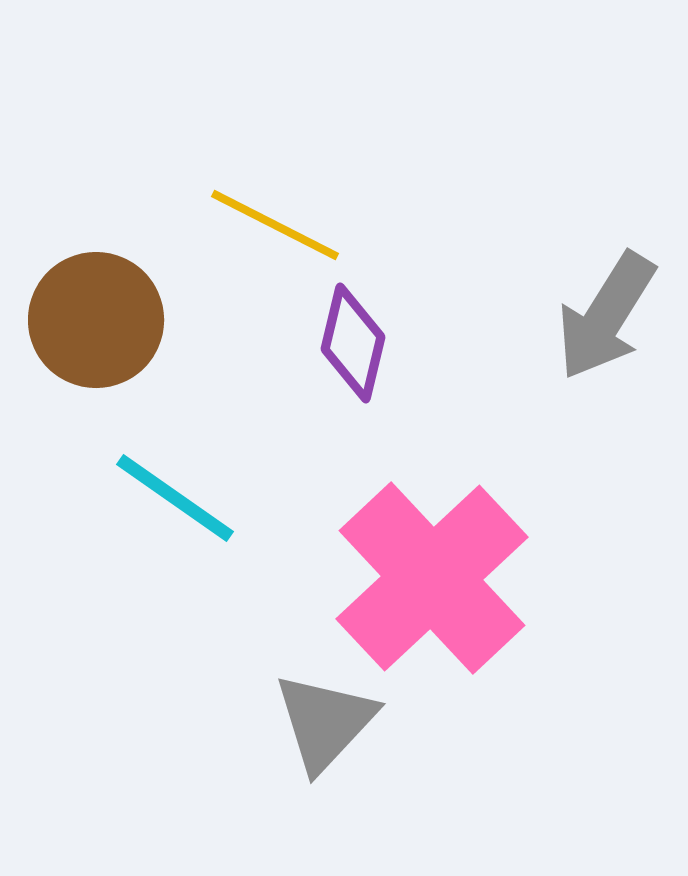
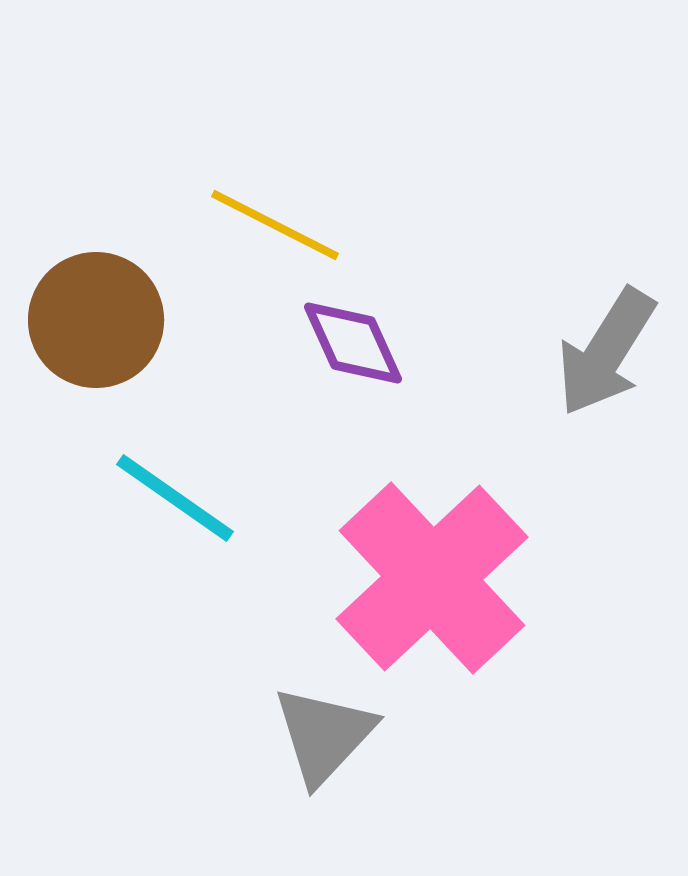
gray arrow: moved 36 px down
purple diamond: rotated 38 degrees counterclockwise
gray triangle: moved 1 px left, 13 px down
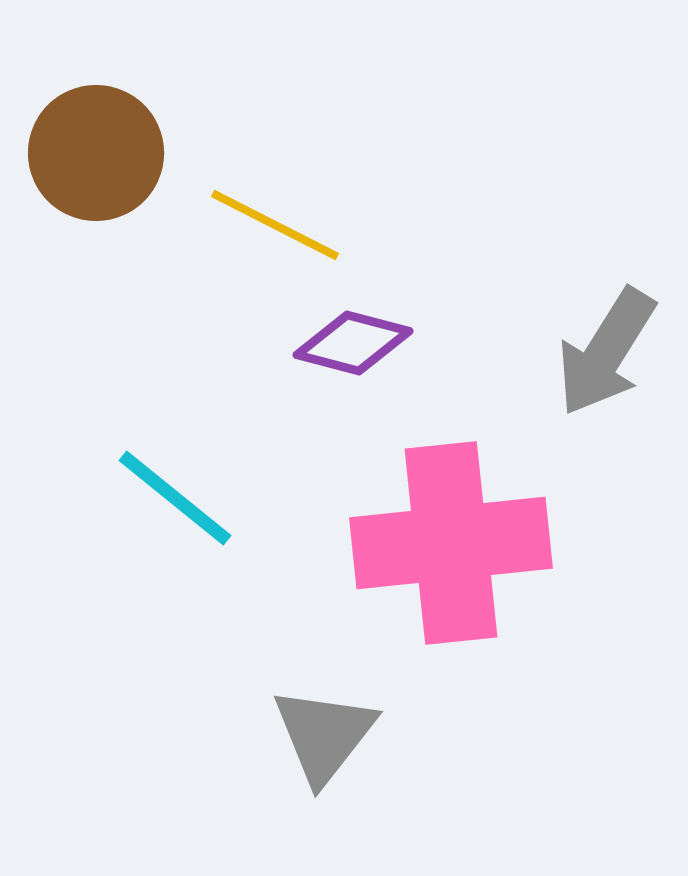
brown circle: moved 167 px up
purple diamond: rotated 51 degrees counterclockwise
cyan line: rotated 4 degrees clockwise
pink cross: moved 19 px right, 35 px up; rotated 37 degrees clockwise
gray triangle: rotated 5 degrees counterclockwise
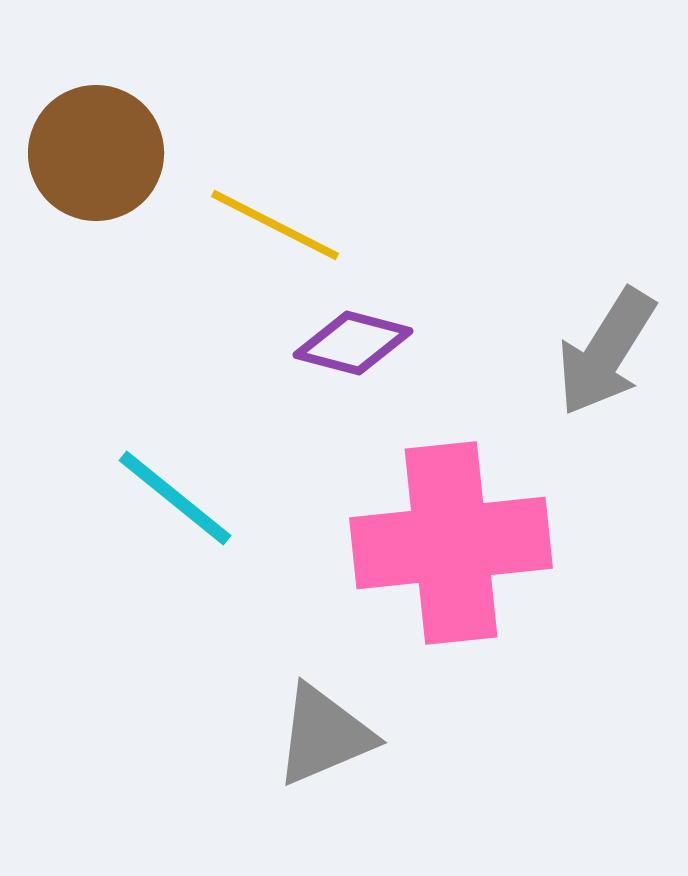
gray triangle: rotated 29 degrees clockwise
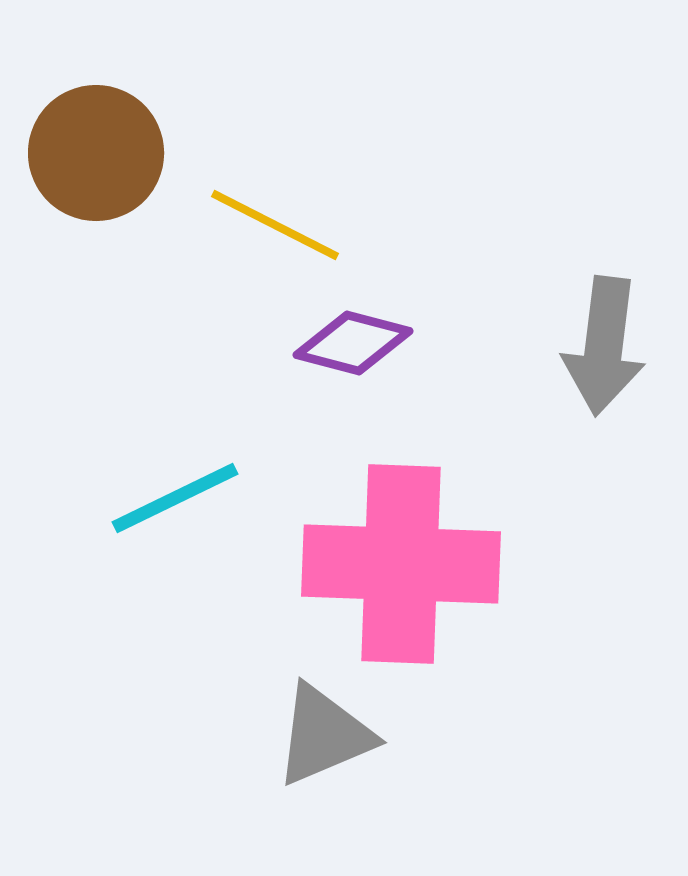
gray arrow: moved 2 px left, 6 px up; rotated 25 degrees counterclockwise
cyan line: rotated 65 degrees counterclockwise
pink cross: moved 50 px left, 21 px down; rotated 8 degrees clockwise
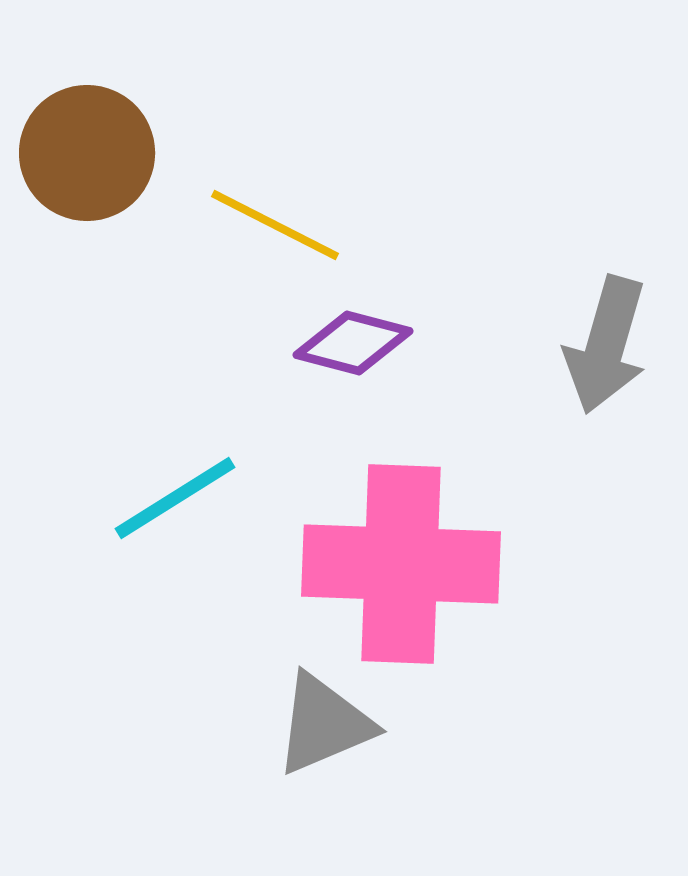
brown circle: moved 9 px left
gray arrow: moved 2 px right, 1 px up; rotated 9 degrees clockwise
cyan line: rotated 6 degrees counterclockwise
gray triangle: moved 11 px up
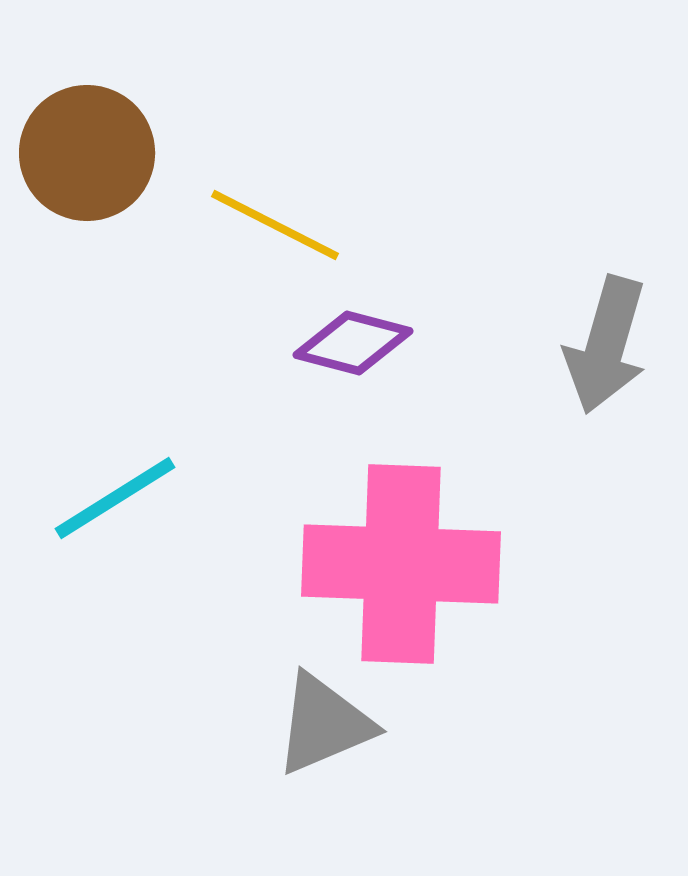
cyan line: moved 60 px left
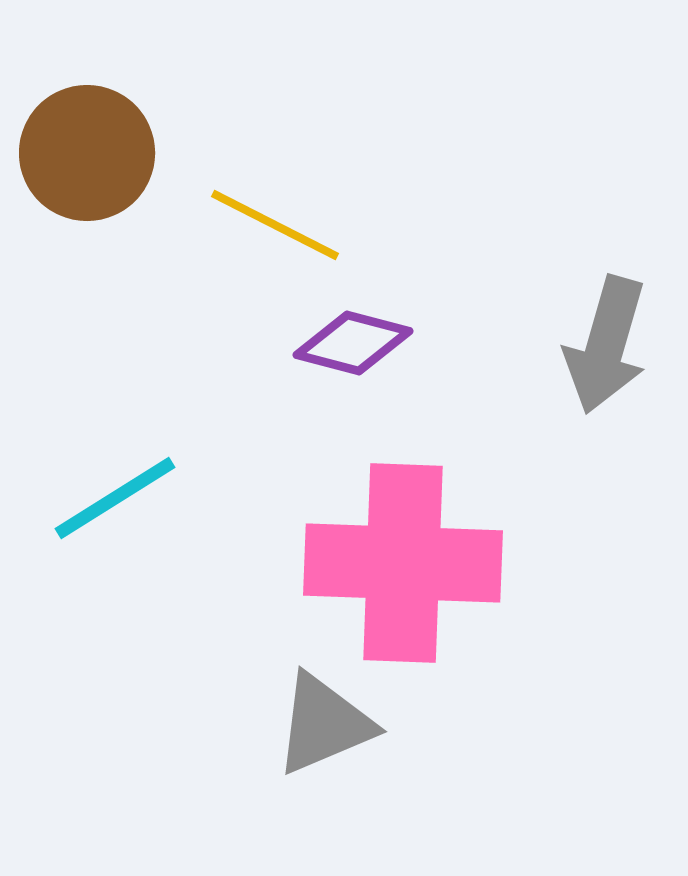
pink cross: moved 2 px right, 1 px up
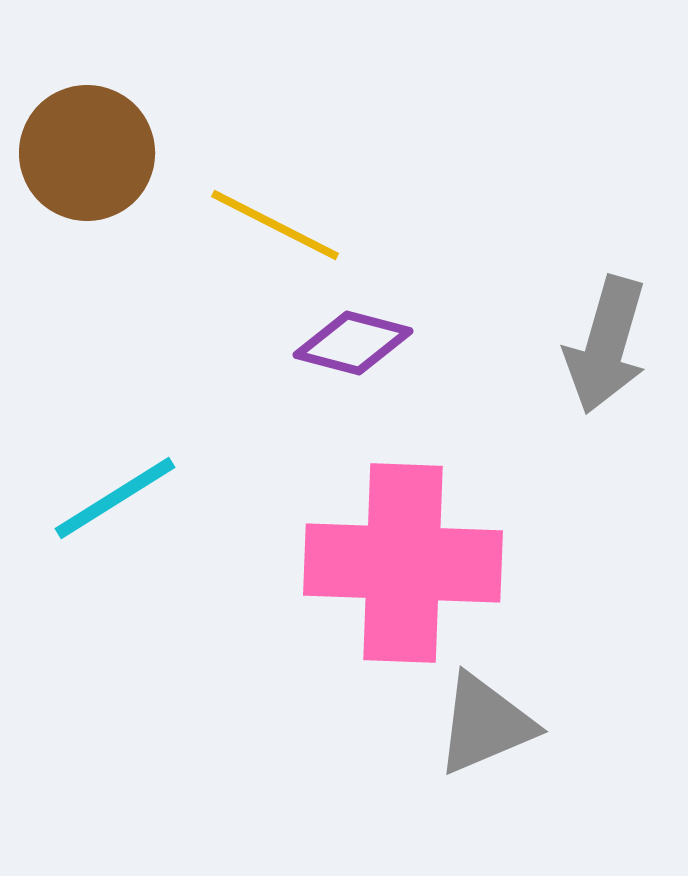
gray triangle: moved 161 px right
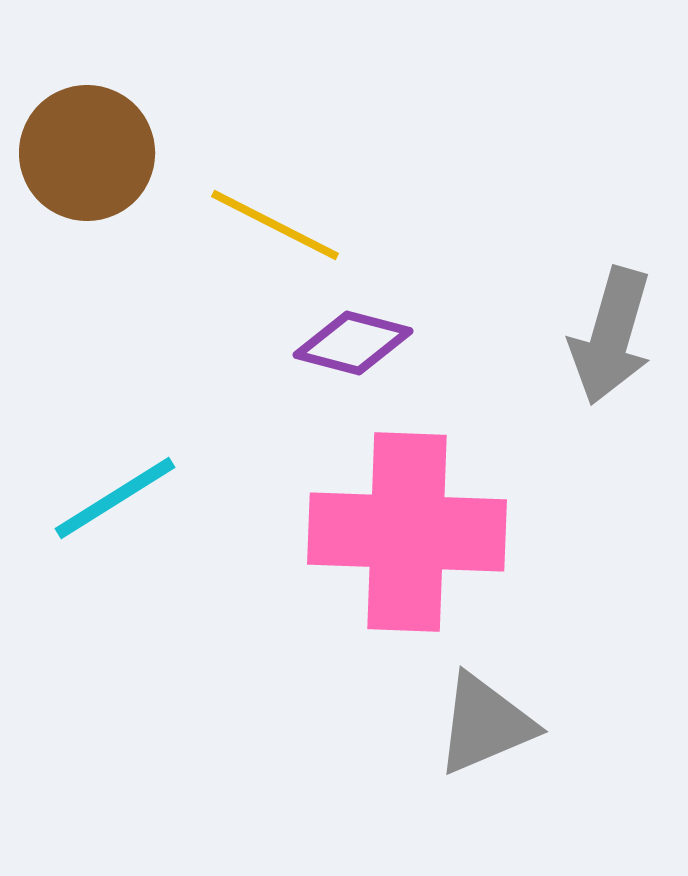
gray arrow: moved 5 px right, 9 px up
pink cross: moved 4 px right, 31 px up
